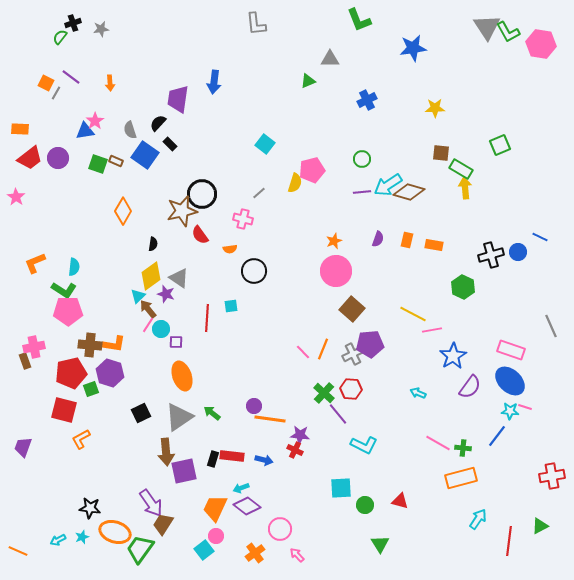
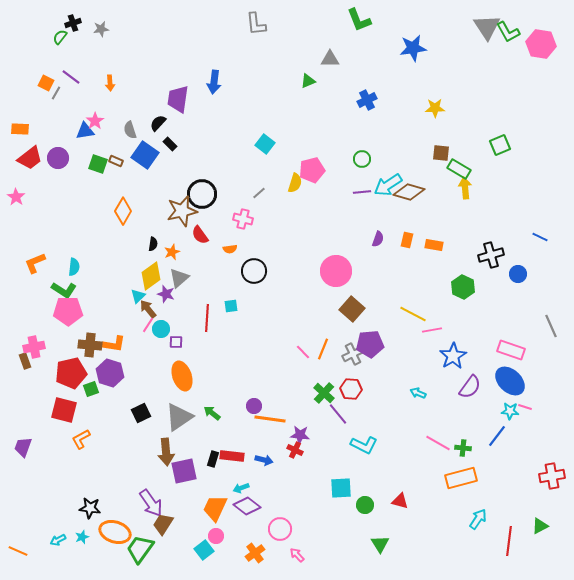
green rectangle at (461, 169): moved 2 px left
orange star at (334, 241): moved 162 px left, 11 px down
blue circle at (518, 252): moved 22 px down
gray triangle at (179, 278): rotated 45 degrees clockwise
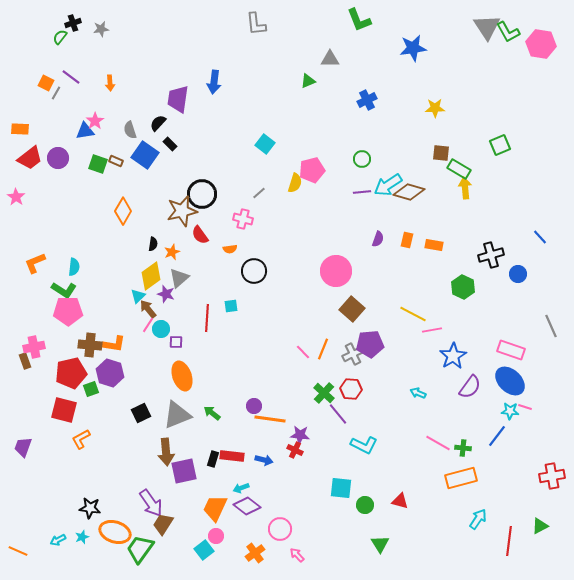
blue line at (540, 237): rotated 21 degrees clockwise
gray triangle at (179, 417): moved 2 px left, 2 px up; rotated 12 degrees clockwise
cyan square at (341, 488): rotated 10 degrees clockwise
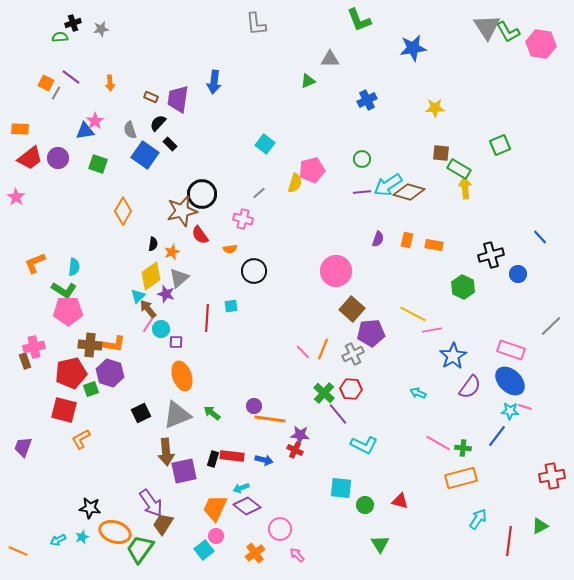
green semicircle at (60, 37): rotated 49 degrees clockwise
brown rectangle at (116, 161): moved 35 px right, 64 px up
gray line at (551, 326): rotated 70 degrees clockwise
purple pentagon at (370, 344): moved 1 px right, 11 px up
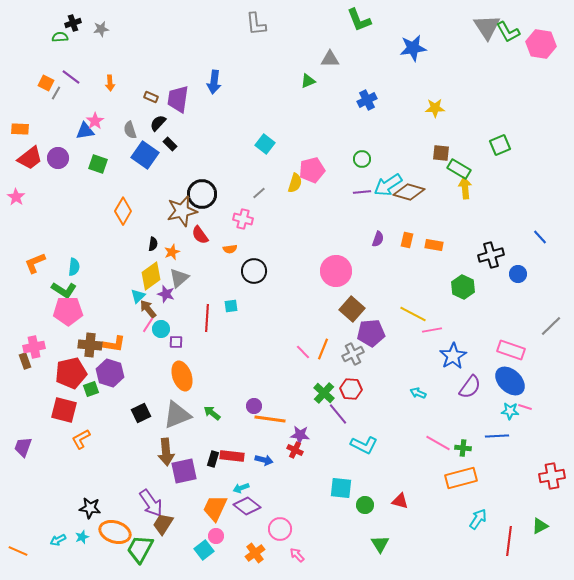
blue line at (497, 436): rotated 50 degrees clockwise
green trapezoid at (140, 549): rotated 8 degrees counterclockwise
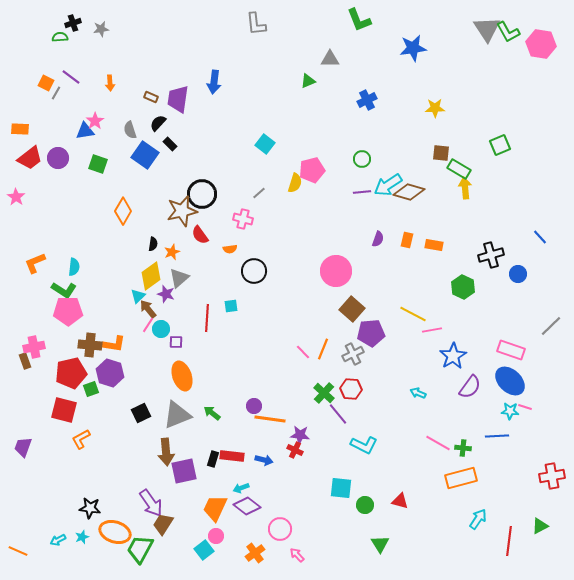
gray triangle at (487, 27): moved 2 px down
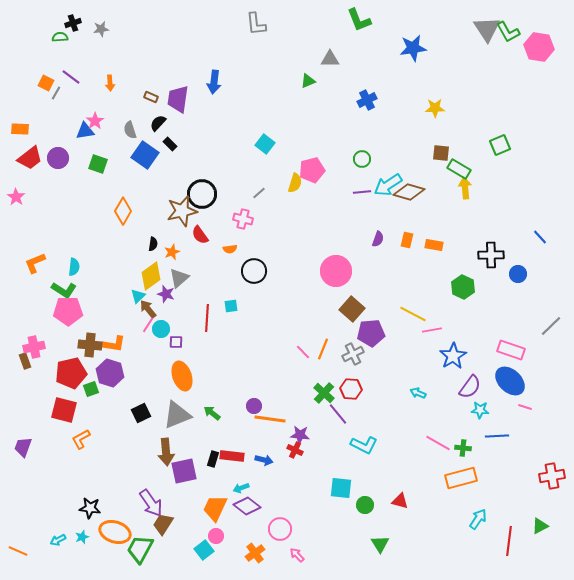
pink hexagon at (541, 44): moved 2 px left, 3 px down
black cross at (491, 255): rotated 15 degrees clockwise
cyan star at (510, 411): moved 30 px left, 1 px up
